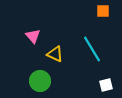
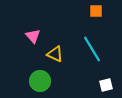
orange square: moved 7 px left
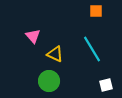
green circle: moved 9 px right
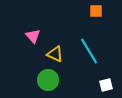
cyan line: moved 3 px left, 2 px down
green circle: moved 1 px left, 1 px up
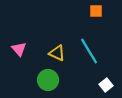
pink triangle: moved 14 px left, 13 px down
yellow triangle: moved 2 px right, 1 px up
white square: rotated 24 degrees counterclockwise
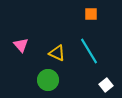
orange square: moved 5 px left, 3 px down
pink triangle: moved 2 px right, 4 px up
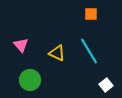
green circle: moved 18 px left
